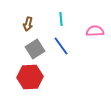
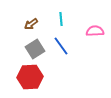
brown arrow: moved 3 px right; rotated 40 degrees clockwise
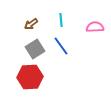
cyan line: moved 1 px down
pink semicircle: moved 4 px up
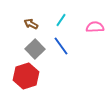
cyan line: rotated 40 degrees clockwise
brown arrow: rotated 64 degrees clockwise
gray square: rotated 12 degrees counterclockwise
red hexagon: moved 4 px left, 1 px up; rotated 15 degrees counterclockwise
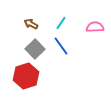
cyan line: moved 3 px down
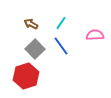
pink semicircle: moved 8 px down
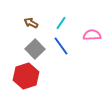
brown arrow: moved 1 px up
pink semicircle: moved 3 px left
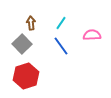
brown arrow: rotated 56 degrees clockwise
gray square: moved 13 px left, 5 px up
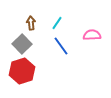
cyan line: moved 4 px left
red hexagon: moved 4 px left, 5 px up
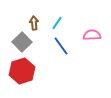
brown arrow: moved 3 px right
gray square: moved 2 px up
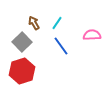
brown arrow: rotated 24 degrees counterclockwise
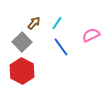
brown arrow: rotated 72 degrees clockwise
pink semicircle: moved 1 px left; rotated 24 degrees counterclockwise
blue line: moved 1 px down
red hexagon: rotated 15 degrees counterclockwise
